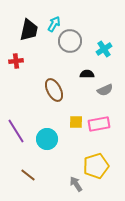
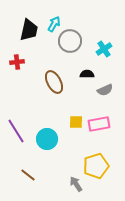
red cross: moved 1 px right, 1 px down
brown ellipse: moved 8 px up
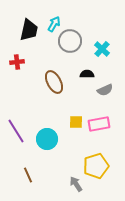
cyan cross: moved 2 px left; rotated 14 degrees counterclockwise
brown line: rotated 28 degrees clockwise
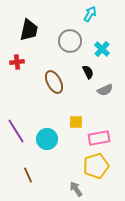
cyan arrow: moved 36 px right, 10 px up
black semicircle: moved 1 px right, 2 px up; rotated 64 degrees clockwise
pink rectangle: moved 14 px down
gray arrow: moved 5 px down
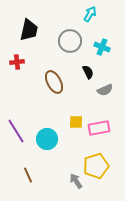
cyan cross: moved 2 px up; rotated 21 degrees counterclockwise
pink rectangle: moved 10 px up
gray arrow: moved 8 px up
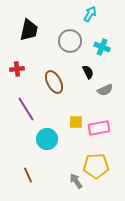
red cross: moved 7 px down
purple line: moved 10 px right, 22 px up
yellow pentagon: rotated 15 degrees clockwise
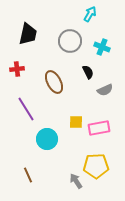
black trapezoid: moved 1 px left, 4 px down
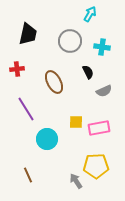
cyan cross: rotated 14 degrees counterclockwise
gray semicircle: moved 1 px left, 1 px down
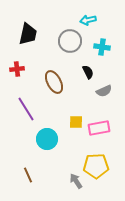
cyan arrow: moved 2 px left, 6 px down; rotated 133 degrees counterclockwise
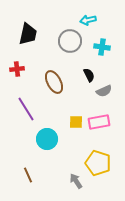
black semicircle: moved 1 px right, 3 px down
pink rectangle: moved 6 px up
yellow pentagon: moved 2 px right, 3 px up; rotated 20 degrees clockwise
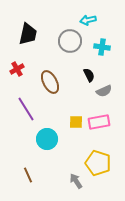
red cross: rotated 24 degrees counterclockwise
brown ellipse: moved 4 px left
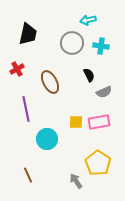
gray circle: moved 2 px right, 2 px down
cyan cross: moved 1 px left, 1 px up
gray semicircle: moved 1 px down
purple line: rotated 20 degrees clockwise
yellow pentagon: rotated 15 degrees clockwise
